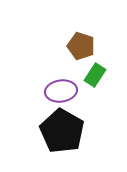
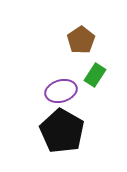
brown pentagon: moved 6 px up; rotated 20 degrees clockwise
purple ellipse: rotated 8 degrees counterclockwise
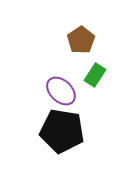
purple ellipse: rotated 60 degrees clockwise
black pentagon: rotated 21 degrees counterclockwise
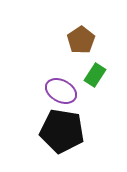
purple ellipse: rotated 16 degrees counterclockwise
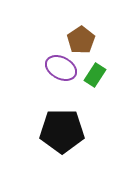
purple ellipse: moved 23 px up
black pentagon: rotated 9 degrees counterclockwise
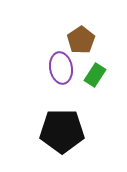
purple ellipse: rotated 52 degrees clockwise
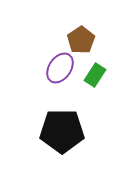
purple ellipse: moved 1 px left; rotated 44 degrees clockwise
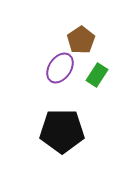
green rectangle: moved 2 px right
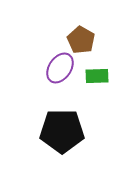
brown pentagon: rotated 8 degrees counterclockwise
green rectangle: moved 1 px down; rotated 55 degrees clockwise
